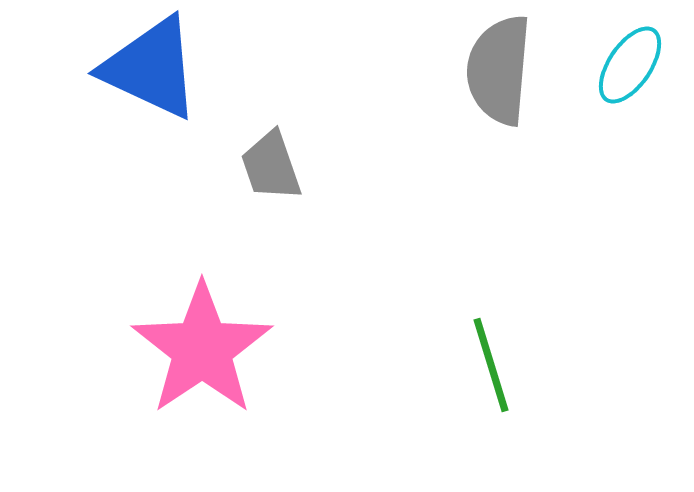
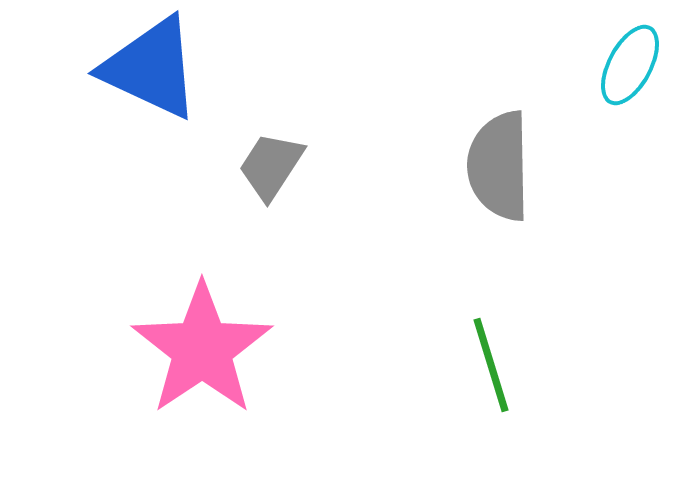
cyan ellipse: rotated 6 degrees counterclockwise
gray semicircle: moved 96 px down; rotated 6 degrees counterclockwise
gray trapezoid: rotated 52 degrees clockwise
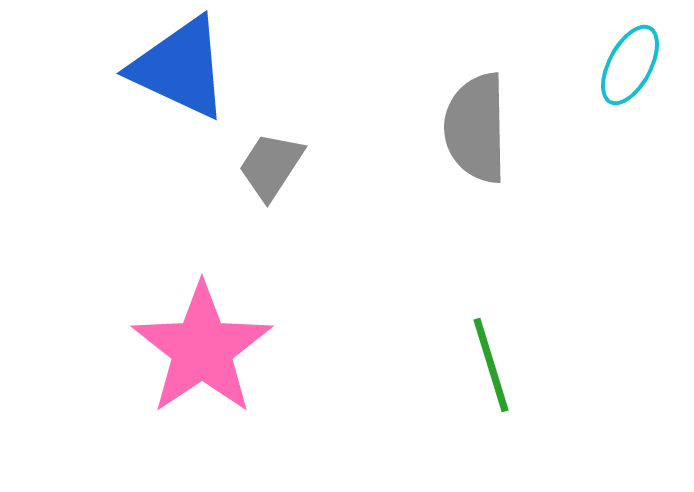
blue triangle: moved 29 px right
gray semicircle: moved 23 px left, 38 px up
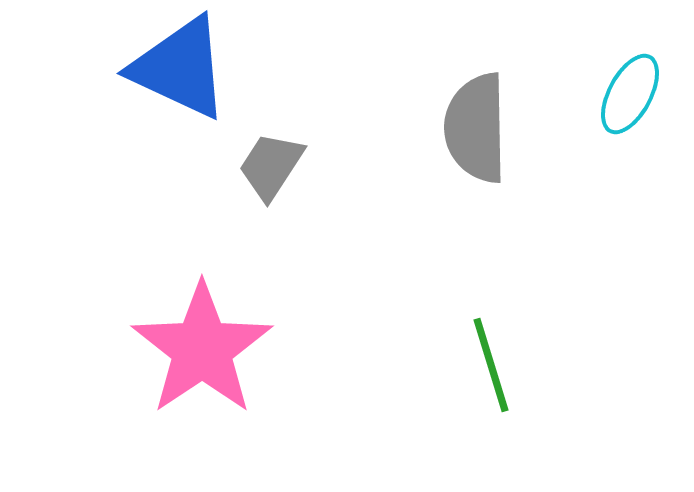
cyan ellipse: moved 29 px down
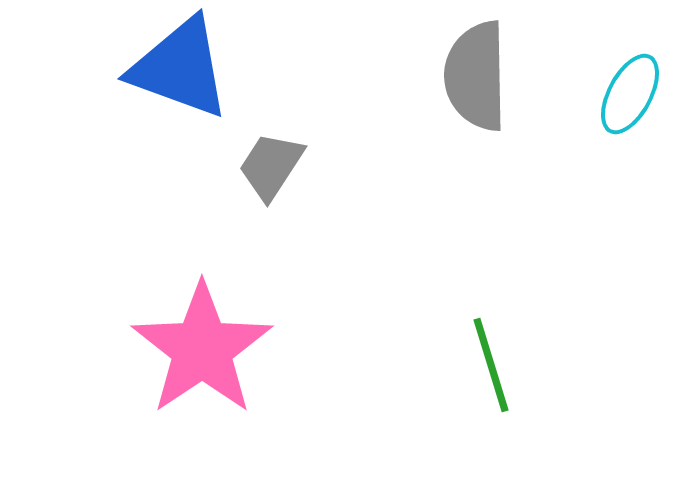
blue triangle: rotated 5 degrees counterclockwise
gray semicircle: moved 52 px up
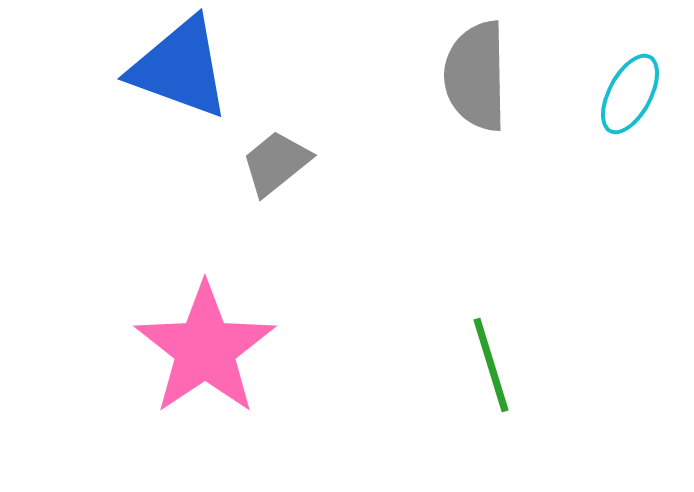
gray trapezoid: moved 5 px right, 3 px up; rotated 18 degrees clockwise
pink star: moved 3 px right
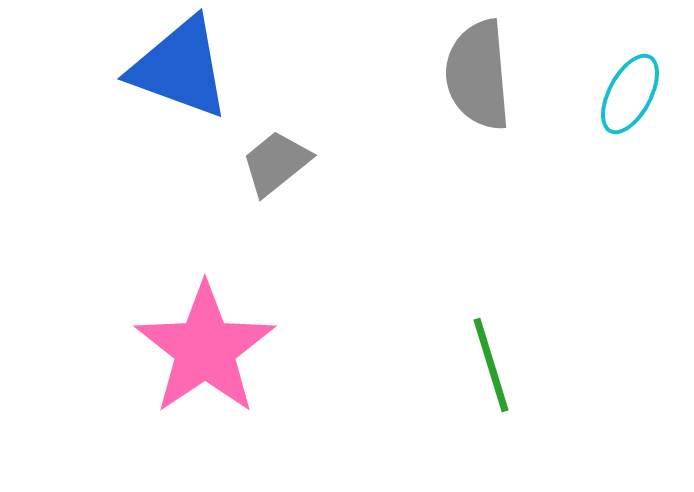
gray semicircle: moved 2 px right, 1 px up; rotated 4 degrees counterclockwise
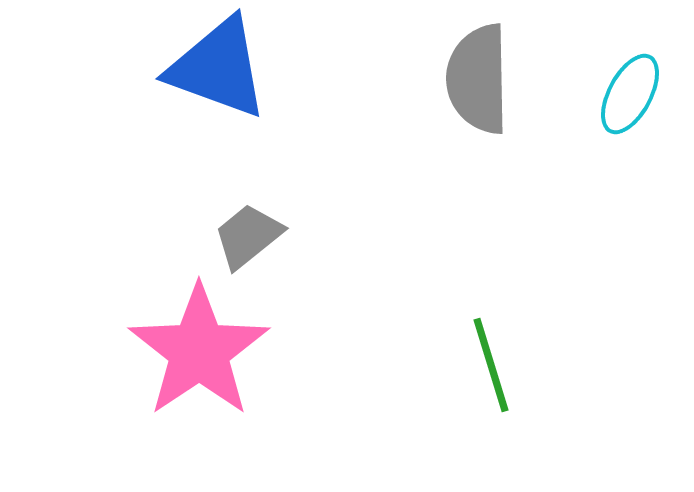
blue triangle: moved 38 px right
gray semicircle: moved 4 px down; rotated 4 degrees clockwise
gray trapezoid: moved 28 px left, 73 px down
pink star: moved 6 px left, 2 px down
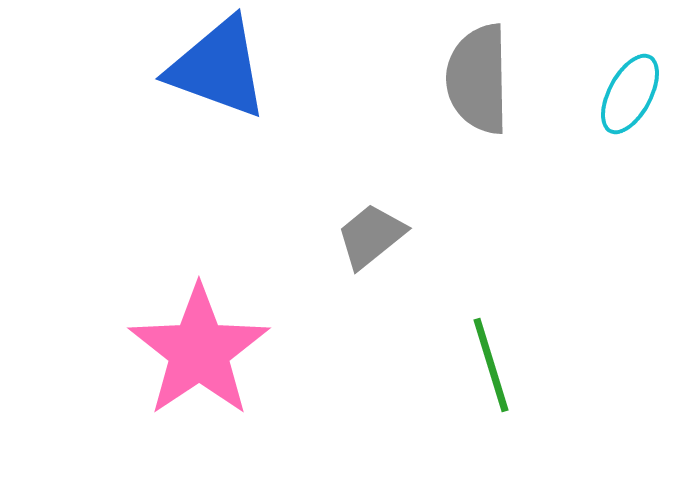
gray trapezoid: moved 123 px right
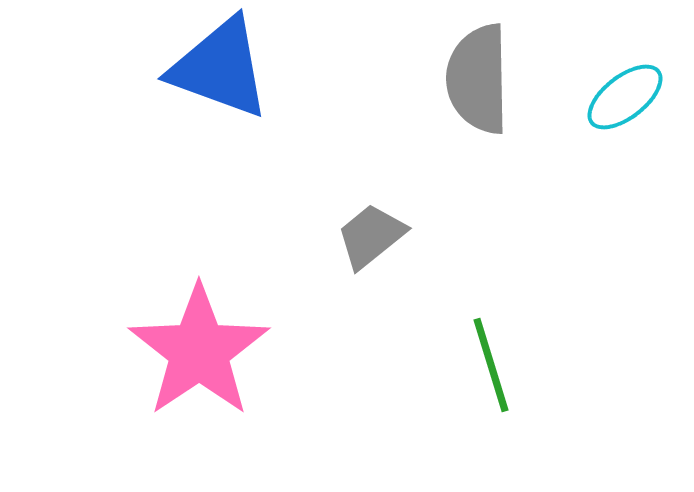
blue triangle: moved 2 px right
cyan ellipse: moved 5 px left, 3 px down; rotated 24 degrees clockwise
